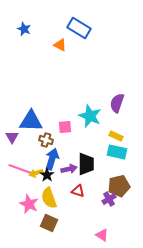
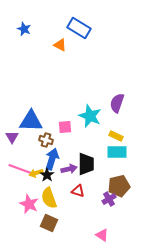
cyan rectangle: rotated 12 degrees counterclockwise
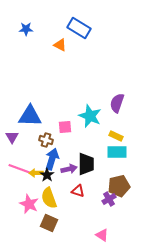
blue star: moved 2 px right; rotated 24 degrees counterclockwise
blue triangle: moved 1 px left, 5 px up
yellow arrow: rotated 16 degrees clockwise
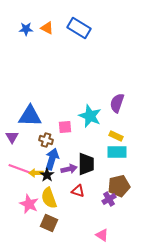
orange triangle: moved 13 px left, 17 px up
